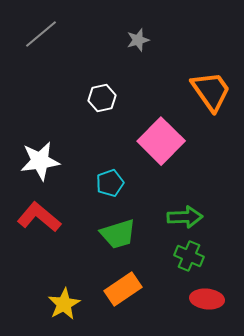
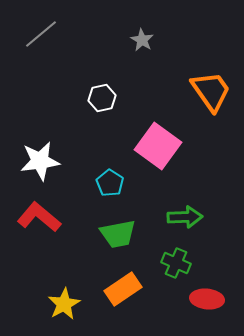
gray star: moved 4 px right; rotated 25 degrees counterclockwise
pink square: moved 3 px left, 5 px down; rotated 9 degrees counterclockwise
cyan pentagon: rotated 20 degrees counterclockwise
green trapezoid: rotated 6 degrees clockwise
green cross: moved 13 px left, 7 px down
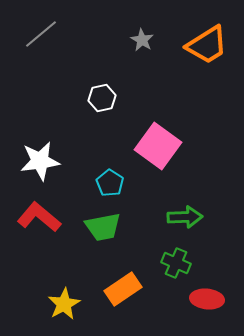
orange trapezoid: moved 4 px left, 46 px up; rotated 93 degrees clockwise
green trapezoid: moved 15 px left, 7 px up
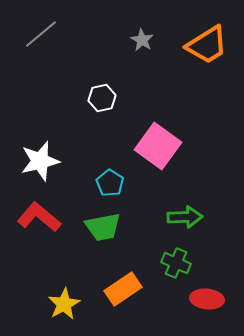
white star: rotated 6 degrees counterclockwise
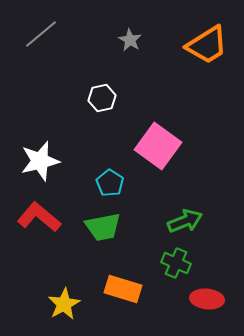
gray star: moved 12 px left
green arrow: moved 4 px down; rotated 20 degrees counterclockwise
orange rectangle: rotated 51 degrees clockwise
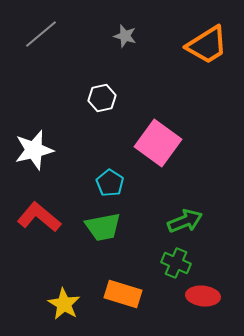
gray star: moved 5 px left, 4 px up; rotated 15 degrees counterclockwise
pink square: moved 3 px up
white star: moved 6 px left, 11 px up
orange rectangle: moved 5 px down
red ellipse: moved 4 px left, 3 px up
yellow star: rotated 12 degrees counterclockwise
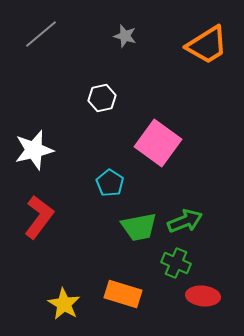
red L-shape: rotated 87 degrees clockwise
green trapezoid: moved 36 px right
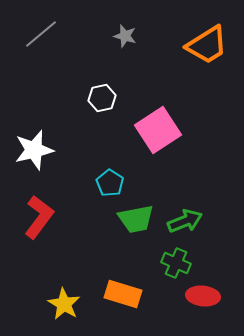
pink square: moved 13 px up; rotated 21 degrees clockwise
green trapezoid: moved 3 px left, 8 px up
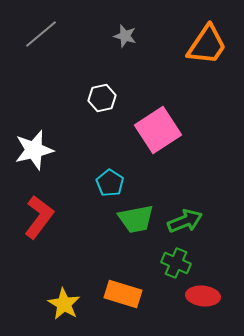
orange trapezoid: rotated 24 degrees counterclockwise
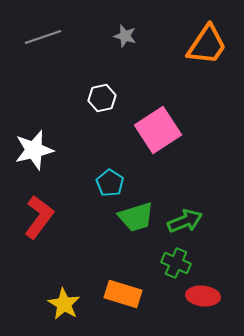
gray line: moved 2 px right, 3 px down; rotated 21 degrees clockwise
green trapezoid: moved 2 px up; rotated 6 degrees counterclockwise
